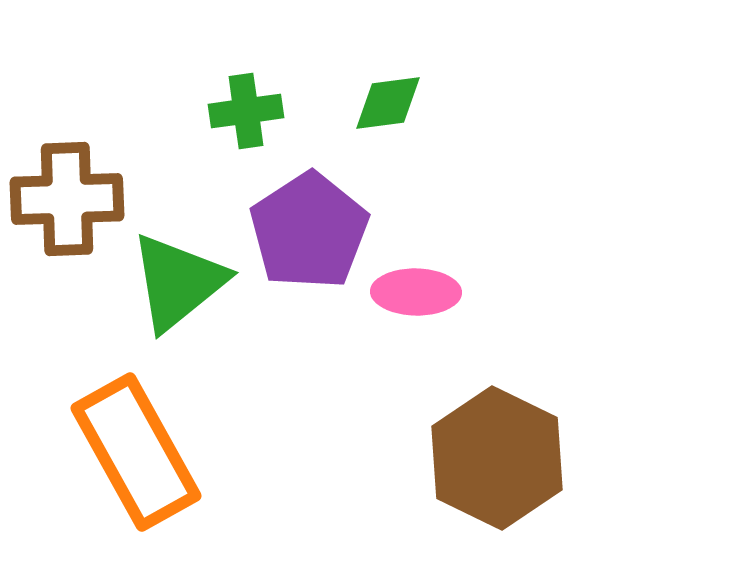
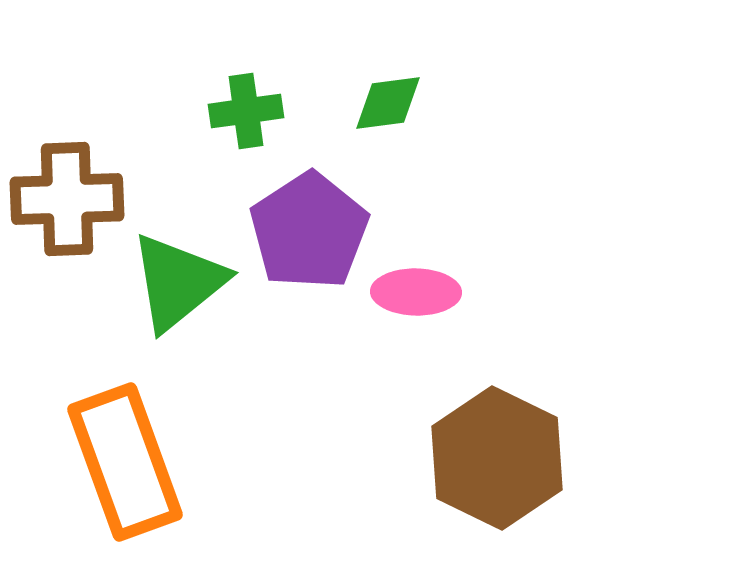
orange rectangle: moved 11 px left, 10 px down; rotated 9 degrees clockwise
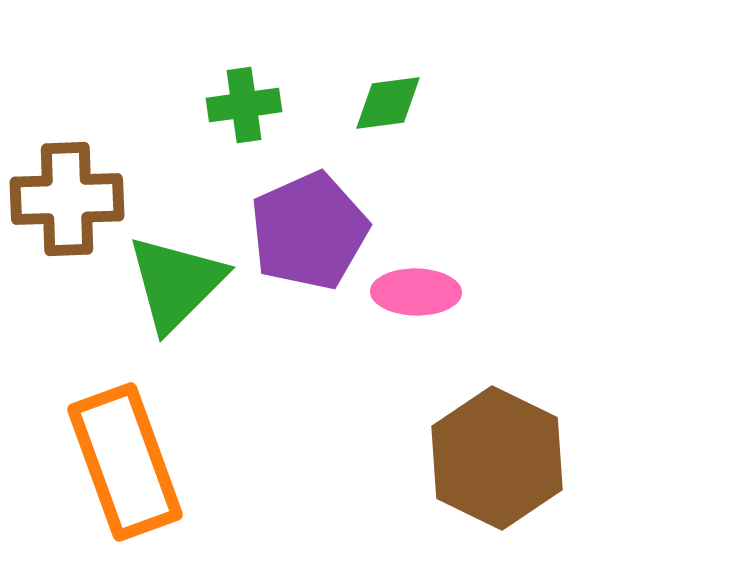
green cross: moved 2 px left, 6 px up
purple pentagon: rotated 9 degrees clockwise
green triangle: moved 2 px left, 1 px down; rotated 6 degrees counterclockwise
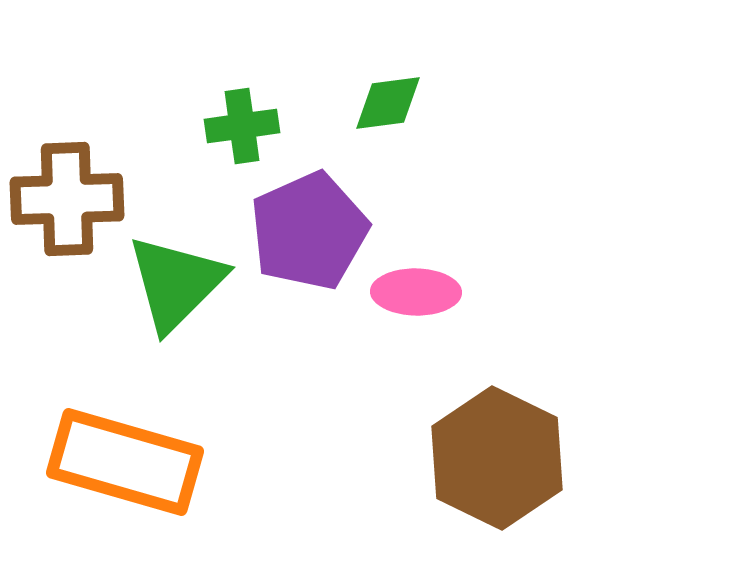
green cross: moved 2 px left, 21 px down
orange rectangle: rotated 54 degrees counterclockwise
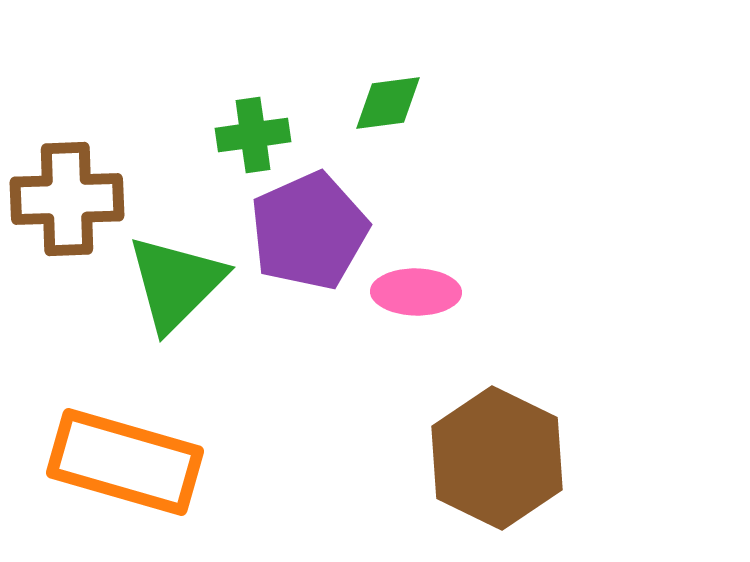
green cross: moved 11 px right, 9 px down
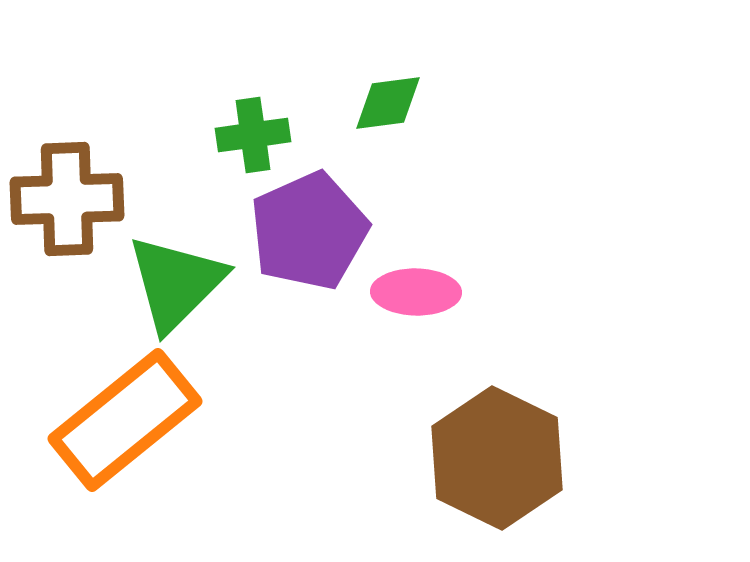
orange rectangle: moved 42 px up; rotated 55 degrees counterclockwise
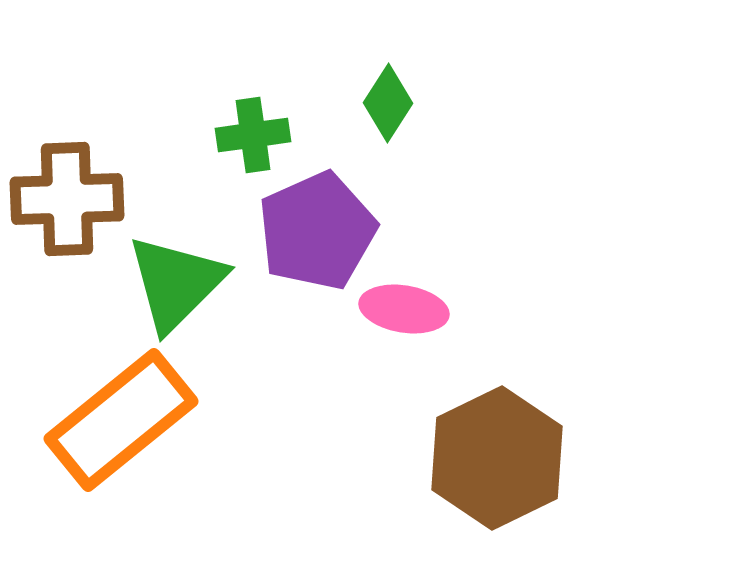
green diamond: rotated 50 degrees counterclockwise
purple pentagon: moved 8 px right
pink ellipse: moved 12 px left, 17 px down; rotated 8 degrees clockwise
orange rectangle: moved 4 px left
brown hexagon: rotated 8 degrees clockwise
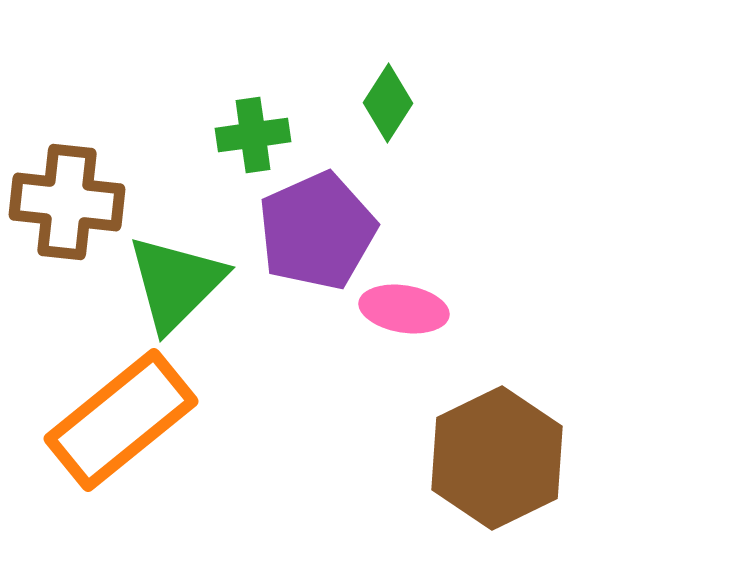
brown cross: moved 3 px down; rotated 8 degrees clockwise
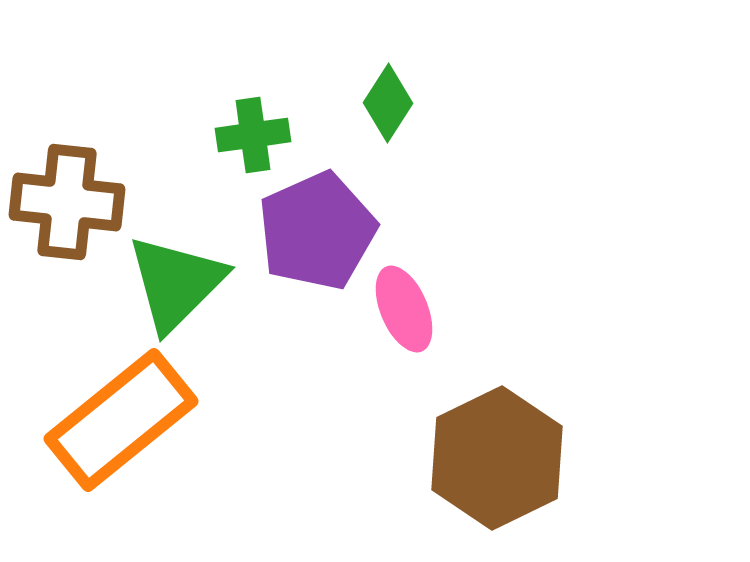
pink ellipse: rotated 58 degrees clockwise
